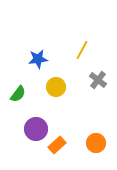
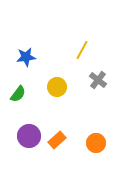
blue star: moved 12 px left, 2 px up
yellow circle: moved 1 px right
purple circle: moved 7 px left, 7 px down
orange rectangle: moved 5 px up
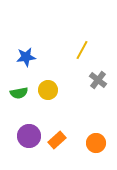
yellow circle: moved 9 px left, 3 px down
green semicircle: moved 1 px right, 1 px up; rotated 42 degrees clockwise
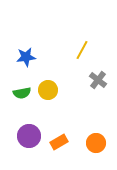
green semicircle: moved 3 px right
orange rectangle: moved 2 px right, 2 px down; rotated 12 degrees clockwise
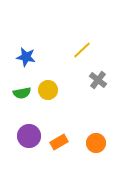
yellow line: rotated 18 degrees clockwise
blue star: rotated 18 degrees clockwise
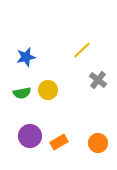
blue star: rotated 24 degrees counterclockwise
purple circle: moved 1 px right
orange circle: moved 2 px right
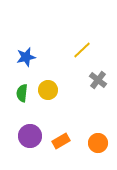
green semicircle: rotated 108 degrees clockwise
orange rectangle: moved 2 px right, 1 px up
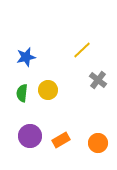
orange rectangle: moved 1 px up
